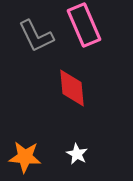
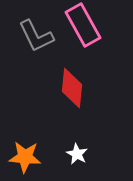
pink rectangle: moved 1 px left; rotated 6 degrees counterclockwise
red diamond: rotated 12 degrees clockwise
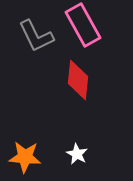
red diamond: moved 6 px right, 8 px up
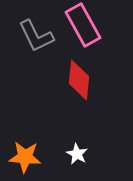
red diamond: moved 1 px right
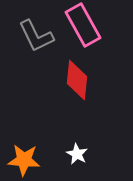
red diamond: moved 2 px left
orange star: moved 1 px left, 3 px down
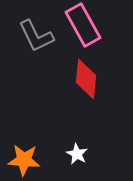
red diamond: moved 9 px right, 1 px up
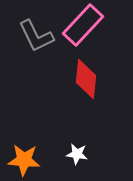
pink rectangle: rotated 72 degrees clockwise
white star: rotated 20 degrees counterclockwise
